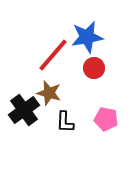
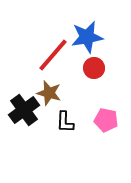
pink pentagon: moved 1 px down
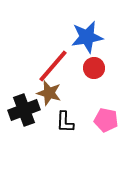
red line: moved 11 px down
black cross: rotated 16 degrees clockwise
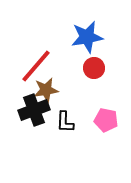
red line: moved 17 px left
brown star: moved 3 px left, 3 px up; rotated 25 degrees counterclockwise
black cross: moved 10 px right
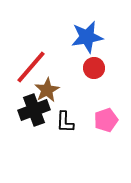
red line: moved 5 px left, 1 px down
brown star: moved 1 px right; rotated 20 degrees counterclockwise
pink pentagon: rotated 30 degrees counterclockwise
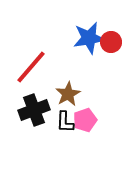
blue star: moved 2 px right, 1 px down
red circle: moved 17 px right, 26 px up
brown star: moved 21 px right, 4 px down
pink pentagon: moved 21 px left
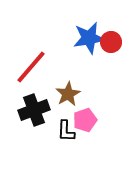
black L-shape: moved 1 px right, 9 px down
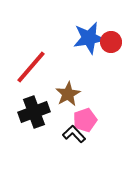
black cross: moved 2 px down
black L-shape: moved 8 px right, 3 px down; rotated 135 degrees clockwise
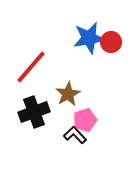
black L-shape: moved 1 px right, 1 px down
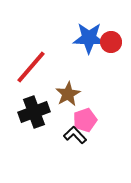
blue star: rotated 12 degrees clockwise
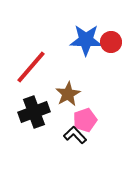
blue star: moved 3 px left, 2 px down
